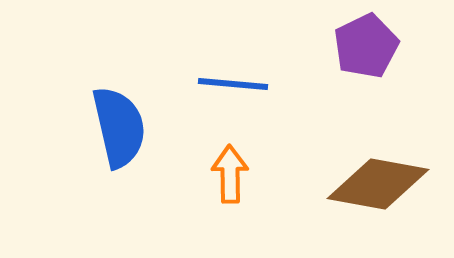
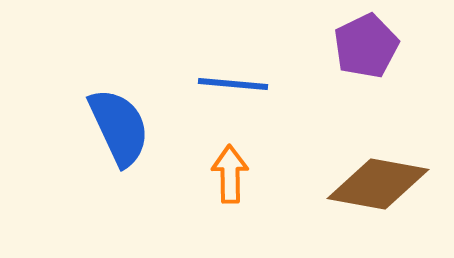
blue semicircle: rotated 12 degrees counterclockwise
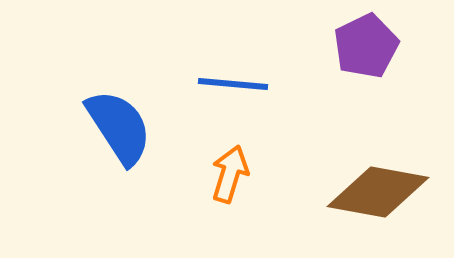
blue semicircle: rotated 8 degrees counterclockwise
orange arrow: rotated 18 degrees clockwise
brown diamond: moved 8 px down
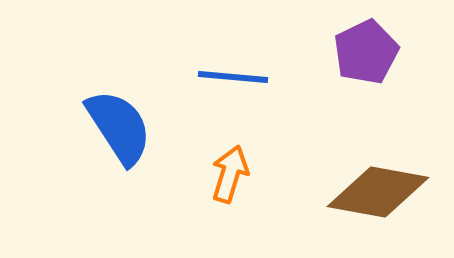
purple pentagon: moved 6 px down
blue line: moved 7 px up
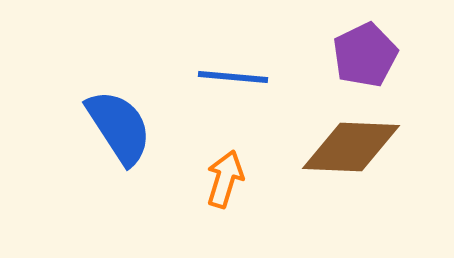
purple pentagon: moved 1 px left, 3 px down
orange arrow: moved 5 px left, 5 px down
brown diamond: moved 27 px left, 45 px up; rotated 8 degrees counterclockwise
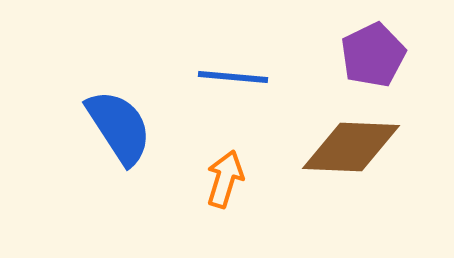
purple pentagon: moved 8 px right
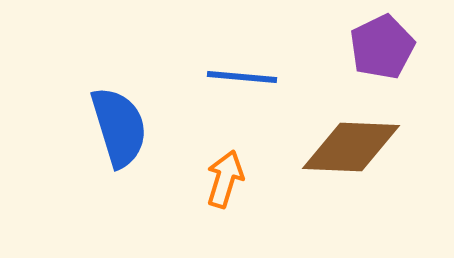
purple pentagon: moved 9 px right, 8 px up
blue line: moved 9 px right
blue semicircle: rotated 16 degrees clockwise
